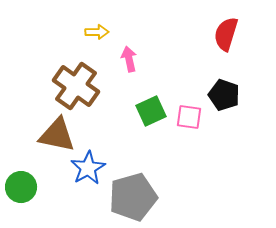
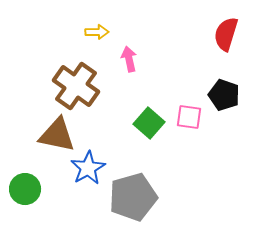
green square: moved 2 px left, 12 px down; rotated 24 degrees counterclockwise
green circle: moved 4 px right, 2 px down
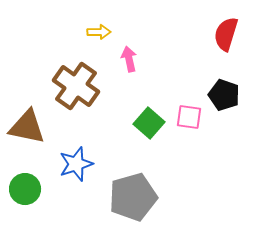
yellow arrow: moved 2 px right
brown triangle: moved 30 px left, 8 px up
blue star: moved 12 px left, 4 px up; rotated 12 degrees clockwise
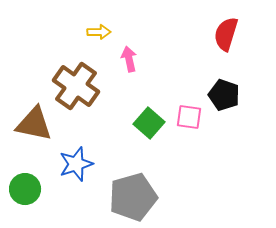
brown triangle: moved 7 px right, 3 px up
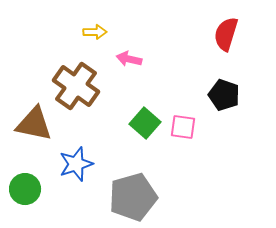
yellow arrow: moved 4 px left
pink arrow: rotated 65 degrees counterclockwise
pink square: moved 6 px left, 10 px down
green square: moved 4 px left
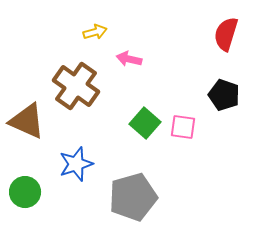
yellow arrow: rotated 15 degrees counterclockwise
brown triangle: moved 7 px left, 3 px up; rotated 12 degrees clockwise
green circle: moved 3 px down
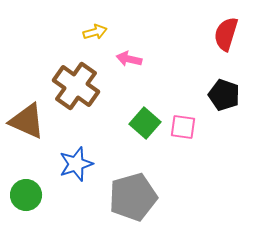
green circle: moved 1 px right, 3 px down
